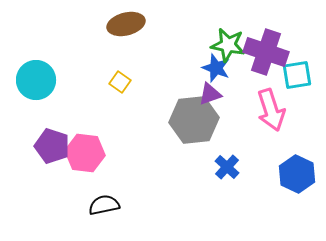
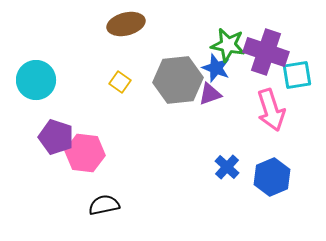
gray hexagon: moved 16 px left, 40 px up
purple pentagon: moved 4 px right, 9 px up
blue hexagon: moved 25 px left, 3 px down; rotated 12 degrees clockwise
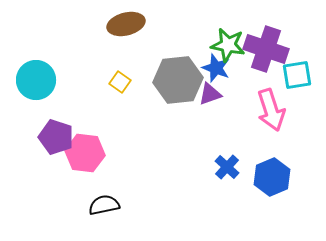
purple cross: moved 3 px up
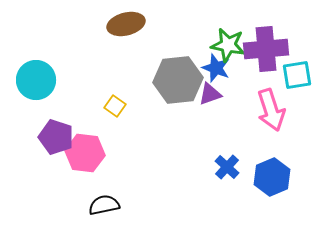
purple cross: rotated 24 degrees counterclockwise
yellow square: moved 5 px left, 24 px down
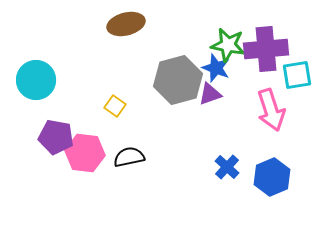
gray hexagon: rotated 9 degrees counterclockwise
purple pentagon: rotated 8 degrees counterclockwise
black semicircle: moved 25 px right, 48 px up
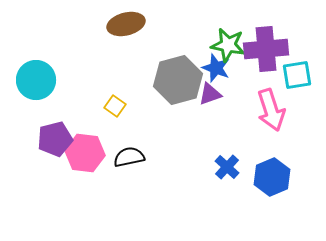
purple pentagon: moved 1 px left, 2 px down; rotated 24 degrees counterclockwise
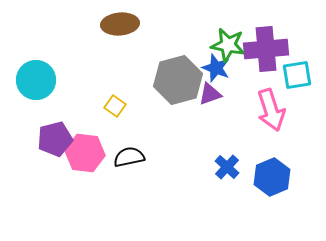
brown ellipse: moved 6 px left; rotated 9 degrees clockwise
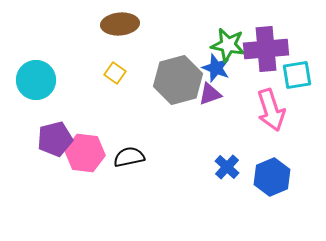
yellow square: moved 33 px up
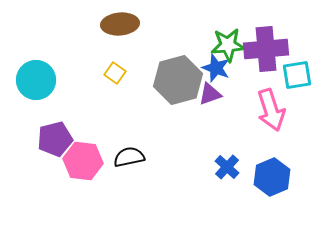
green star: rotated 16 degrees counterclockwise
pink hexagon: moved 2 px left, 8 px down
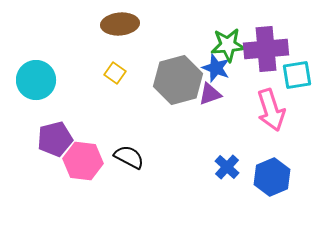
black semicircle: rotated 40 degrees clockwise
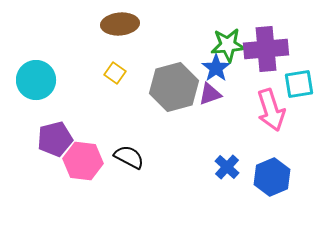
blue star: rotated 16 degrees clockwise
cyan square: moved 2 px right, 9 px down
gray hexagon: moved 4 px left, 7 px down
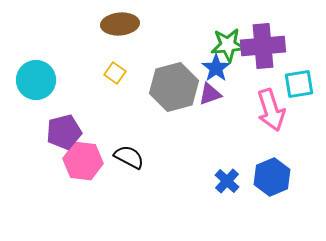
purple cross: moved 3 px left, 3 px up
purple pentagon: moved 9 px right, 7 px up
blue cross: moved 14 px down
